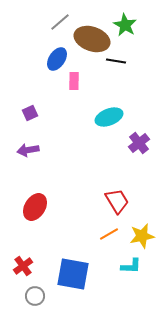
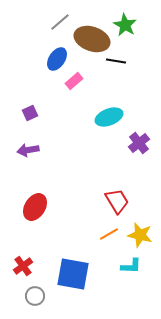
pink rectangle: rotated 48 degrees clockwise
yellow star: moved 2 px left, 1 px up; rotated 25 degrees clockwise
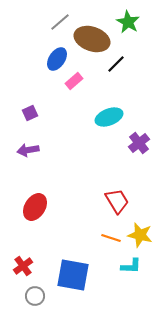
green star: moved 3 px right, 3 px up
black line: moved 3 px down; rotated 54 degrees counterclockwise
orange line: moved 2 px right, 4 px down; rotated 48 degrees clockwise
blue square: moved 1 px down
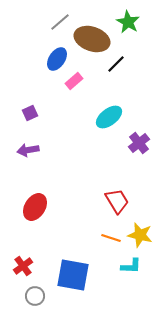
cyan ellipse: rotated 16 degrees counterclockwise
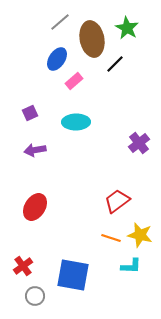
green star: moved 1 px left, 6 px down
brown ellipse: rotated 60 degrees clockwise
black line: moved 1 px left
cyan ellipse: moved 33 px left, 5 px down; rotated 36 degrees clockwise
purple arrow: moved 7 px right
red trapezoid: rotated 96 degrees counterclockwise
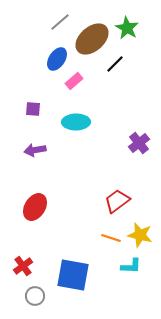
brown ellipse: rotated 60 degrees clockwise
purple square: moved 3 px right, 4 px up; rotated 28 degrees clockwise
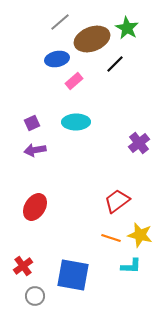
brown ellipse: rotated 20 degrees clockwise
blue ellipse: rotated 45 degrees clockwise
purple square: moved 1 px left, 14 px down; rotated 28 degrees counterclockwise
